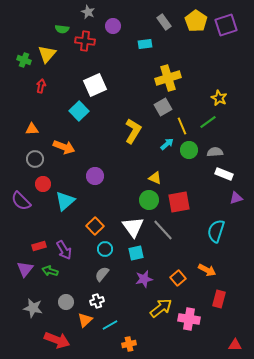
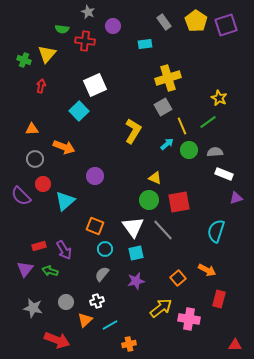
purple semicircle at (21, 201): moved 5 px up
orange square at (95, 226): rotated 24 degrees counterclockwise
purple star at (144, 279): moved 8 px left, 2 px down
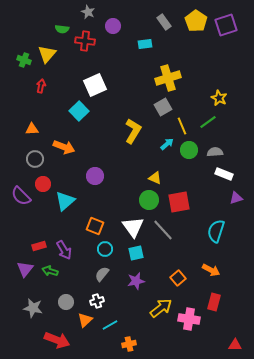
orange arrow at (207, 270): moved 4 px right
red rectangle at (219, 299): moved 5 px left, 3 px down
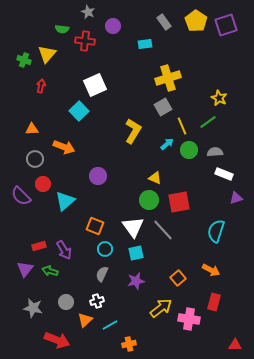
purple circle at (95, 176): moved 3 px right
gray semicircle at (102, 274): rotated 14 degrees counterclockwise
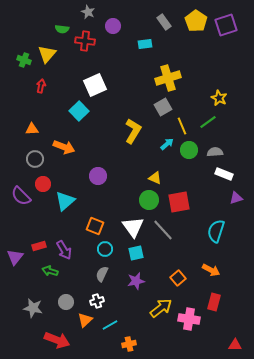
purple triangle at (25, 269): moved 10 px left, 12 px up
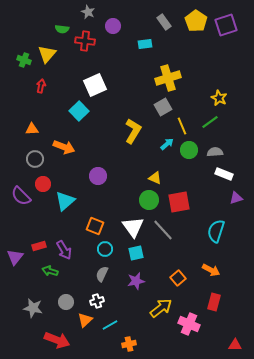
green line at (208, 122): moved 2 px right
pink cross at (189, 319): moved 5 px down; rotated 15 degrees clockwise
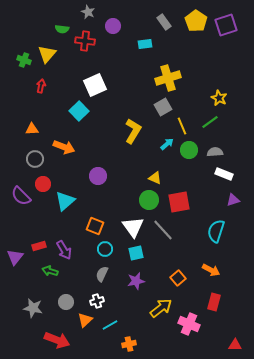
purple triangle at (236, 198): moved 3 px left, 2 px down
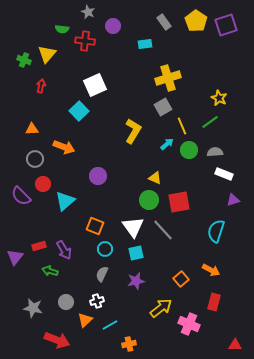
orange square at (178, 278): moved 3 px right, 1 px down
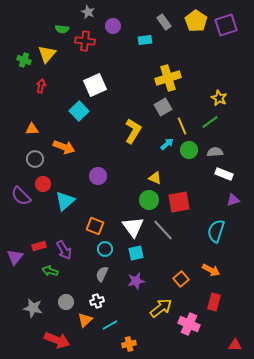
cyan rectangle at (145, 44): moved 4 px up
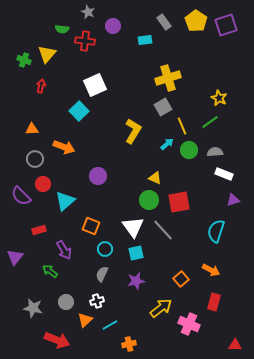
orange square at (95, 226): moved 4 px left
red rectangle at (39, 246): moved 16 px up
green arrow at (50, 271): rotated 21 degrees clockwise
